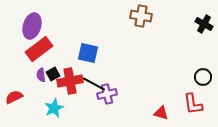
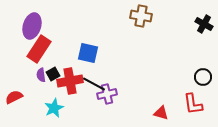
red rectangle: rotated 20 degrees counterclockwise
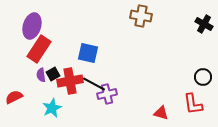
cyan star: moved 2 px left
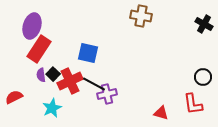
black square: rotated 16 degrees counterclockwise
red cross: rotated 15 degrees counterclockwise
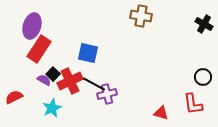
purple semicircle: moved 3 px right, 5 px down; rotated 128 degrees clockwise
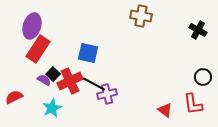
black cross: moved 6 px left, 6 px down
red rectangle: moved 1 px left
red triangle: moved 4 px right, 3 px up; rotated 21 degrees clockwise
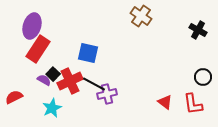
brown cross: rotated 25 degrees clockwise
red triangle: moved 8 px up
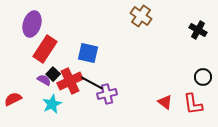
purple ellipse: moved 2 px up
red rectangle: moved 7 px right
black line: moved 2 px left, 1 px up
red semicircle: moved 1 px left, 2 px down
cyan star: moved 4 px up
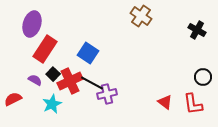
black cross: moved 1 px left
blue square: rotated 20 degrees clockwise
purple semicircle: moved 9 px left
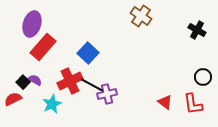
red rectangle: moved 2 px left, 2 px up; rotated 8 degrees clockwise
blue square: rotated 10 degrees clockwise
black square: moved 30 px left, 8 px down
black line: moved 2 px down
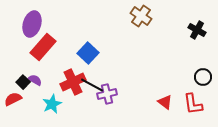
red cross: moved 3 px right, 1 px down
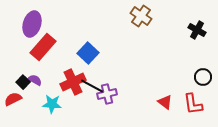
black line: moved 1 px down
cyan star: rotated 30 degrees clockwise
